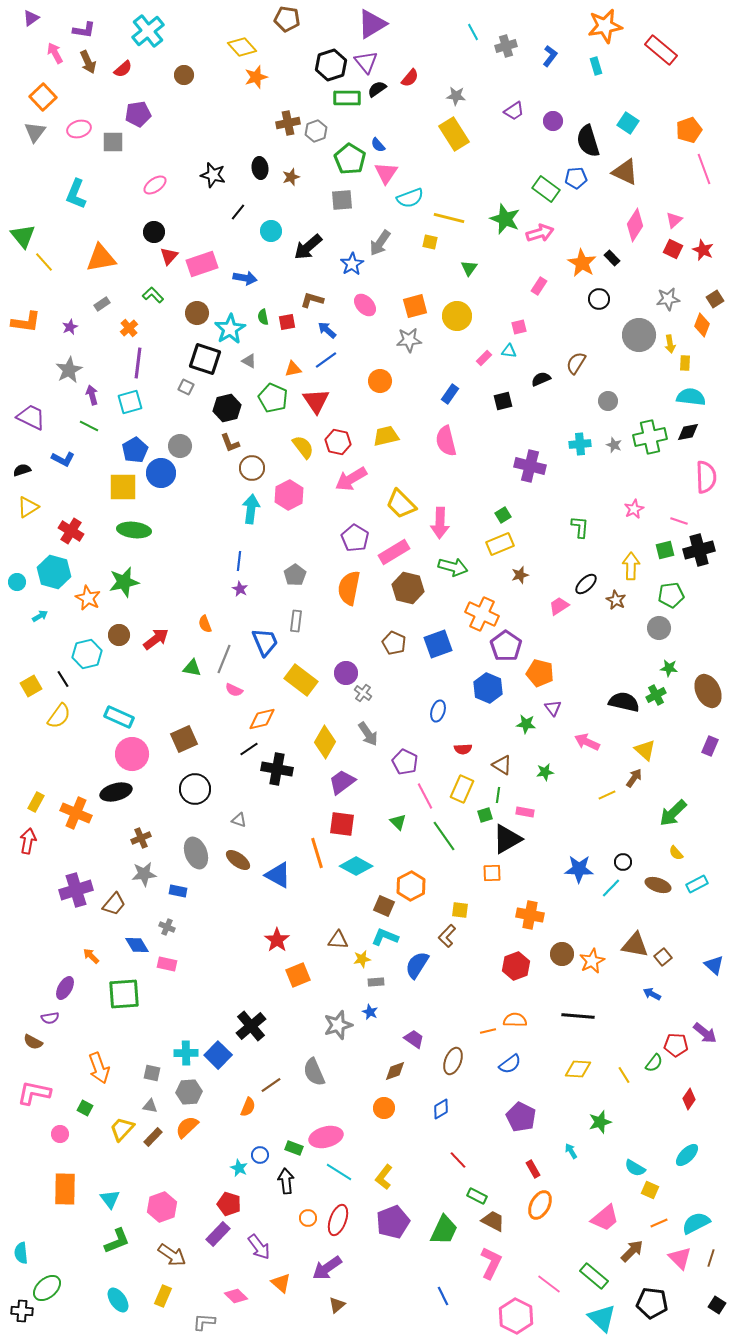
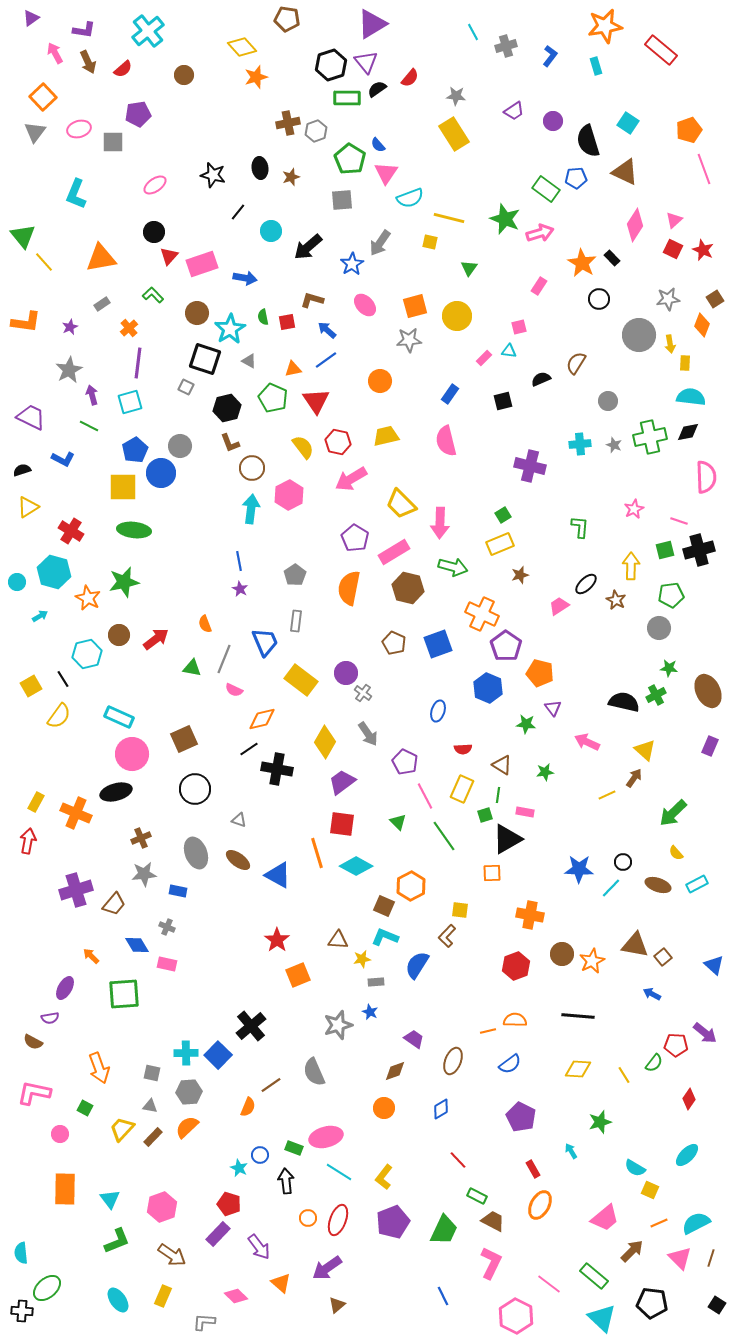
blue line at (239, 561): rotated 18 degrees counterclockwise
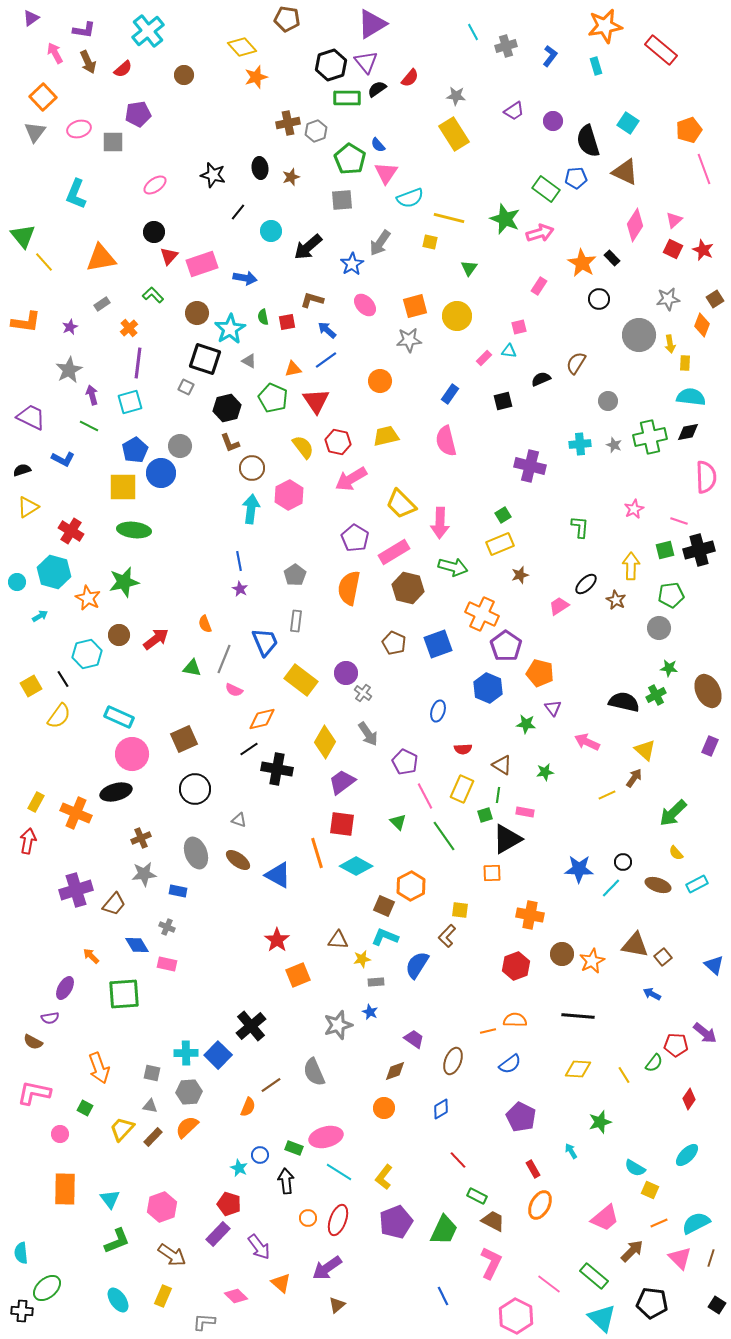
purple pentagon at (393, 1222): moved 3 px right
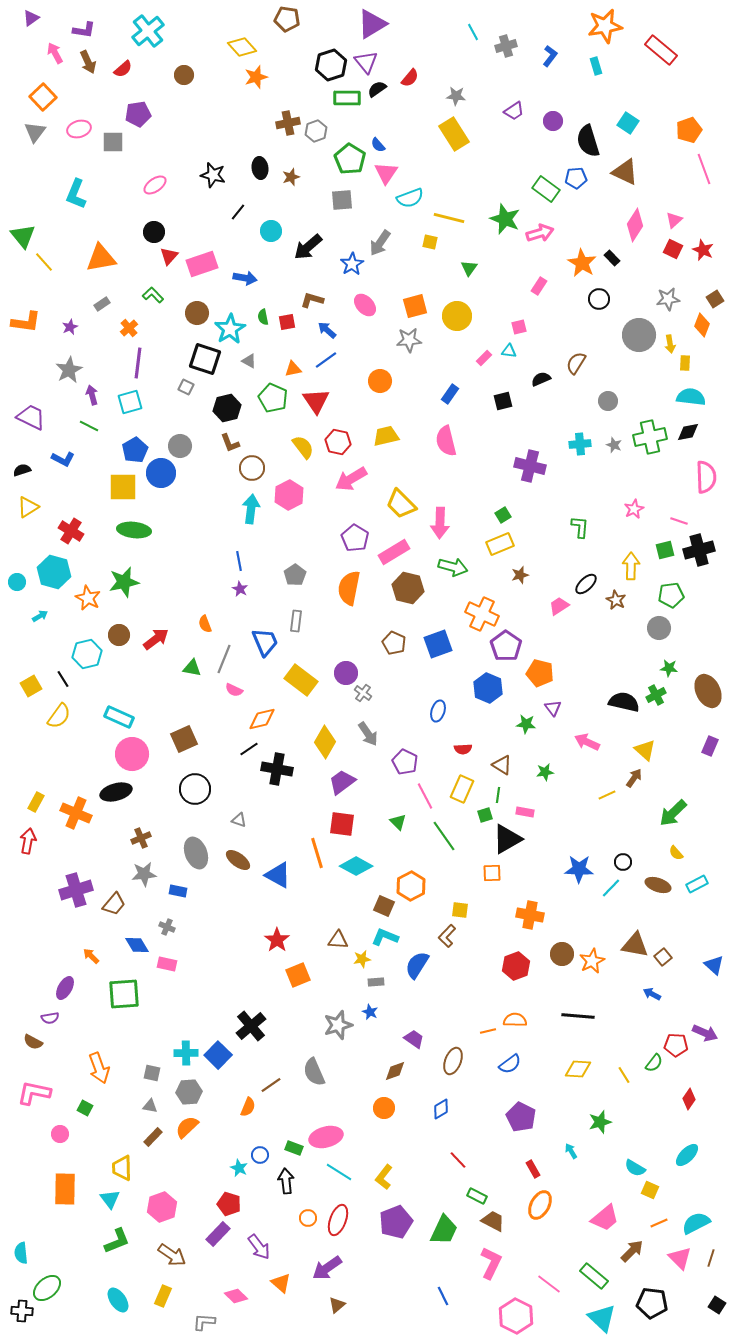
purple arrow at (705, 1033): rotated 15 degrees counterclockwise
yellow trapezoid at (122, 1129): moved 39 px down; rotated 44 degrees counterclockwise
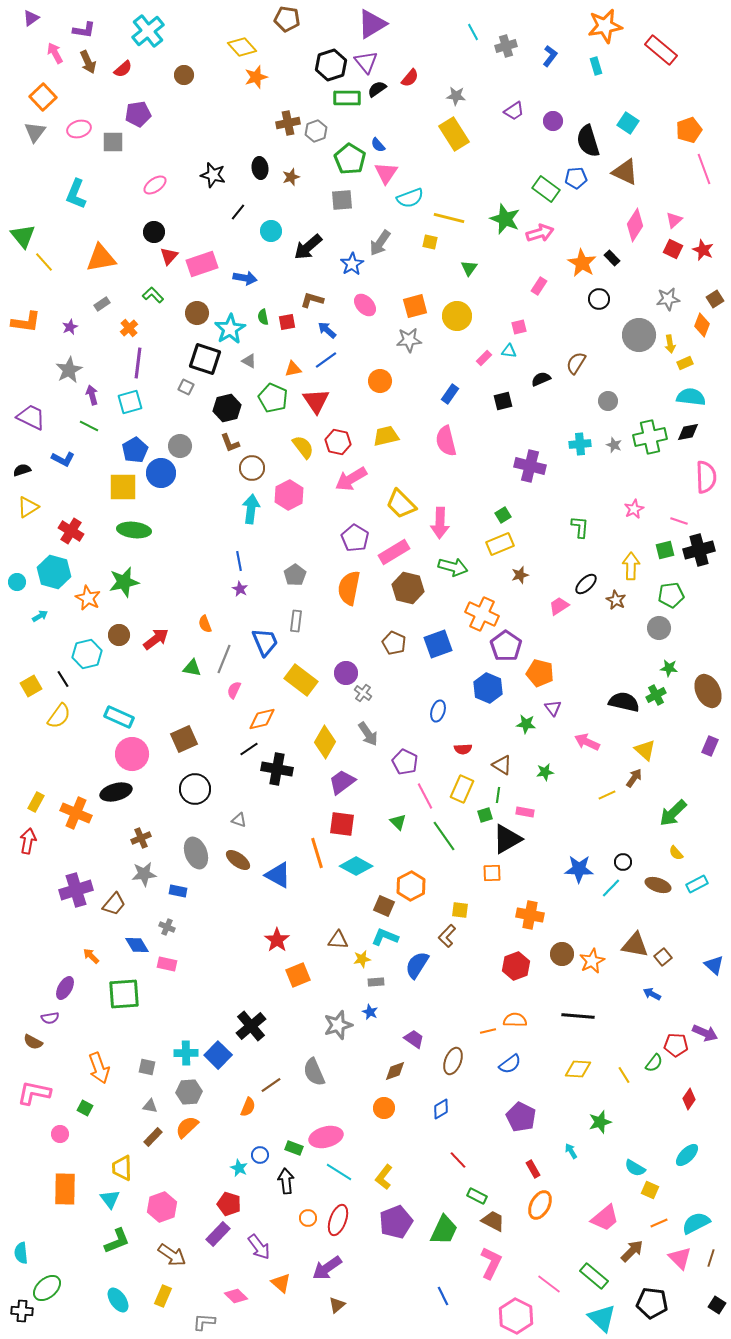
yellow rectangle at (685, 363): rotated 63 degrees clockwise
pink semicircle at (234, 690): rotated 90 degrees clockwise
gray square at (152, 1073): moved 5 px left, 6 px up
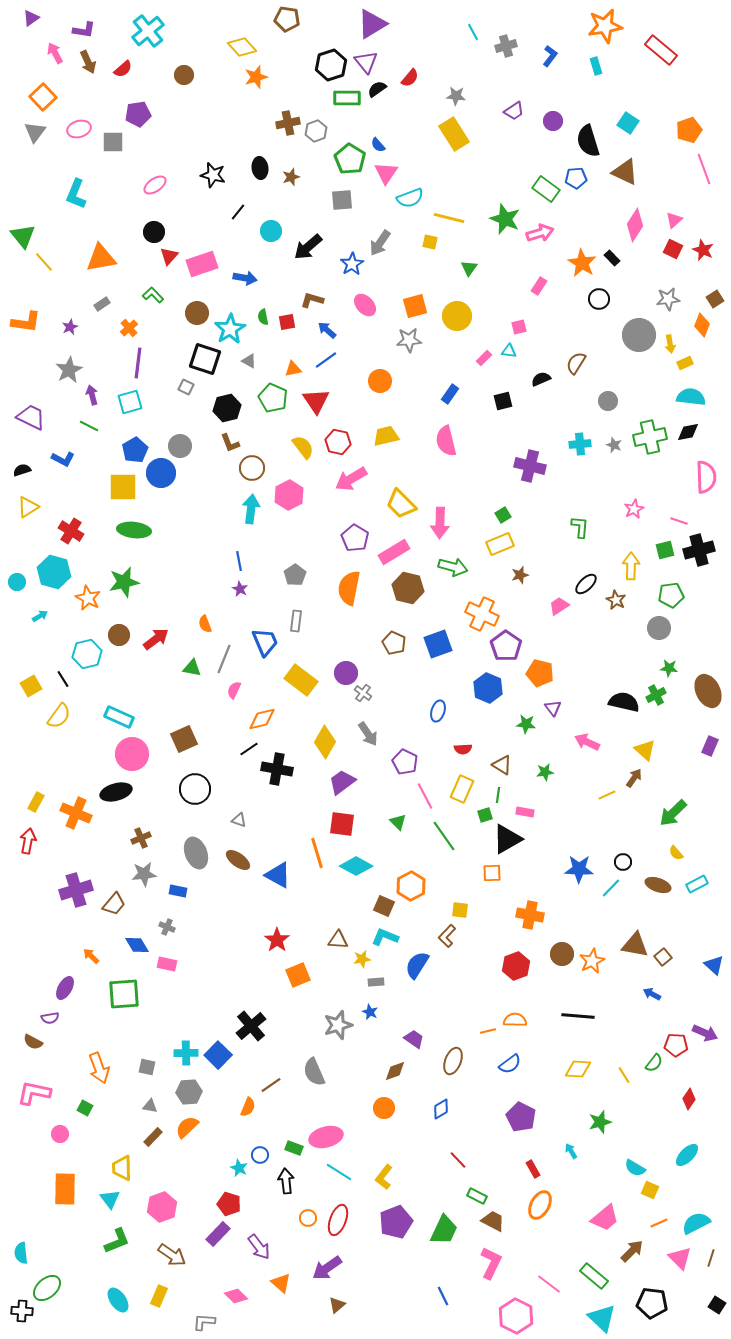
yellow rectangle at (163, 1296): moved 4 px left
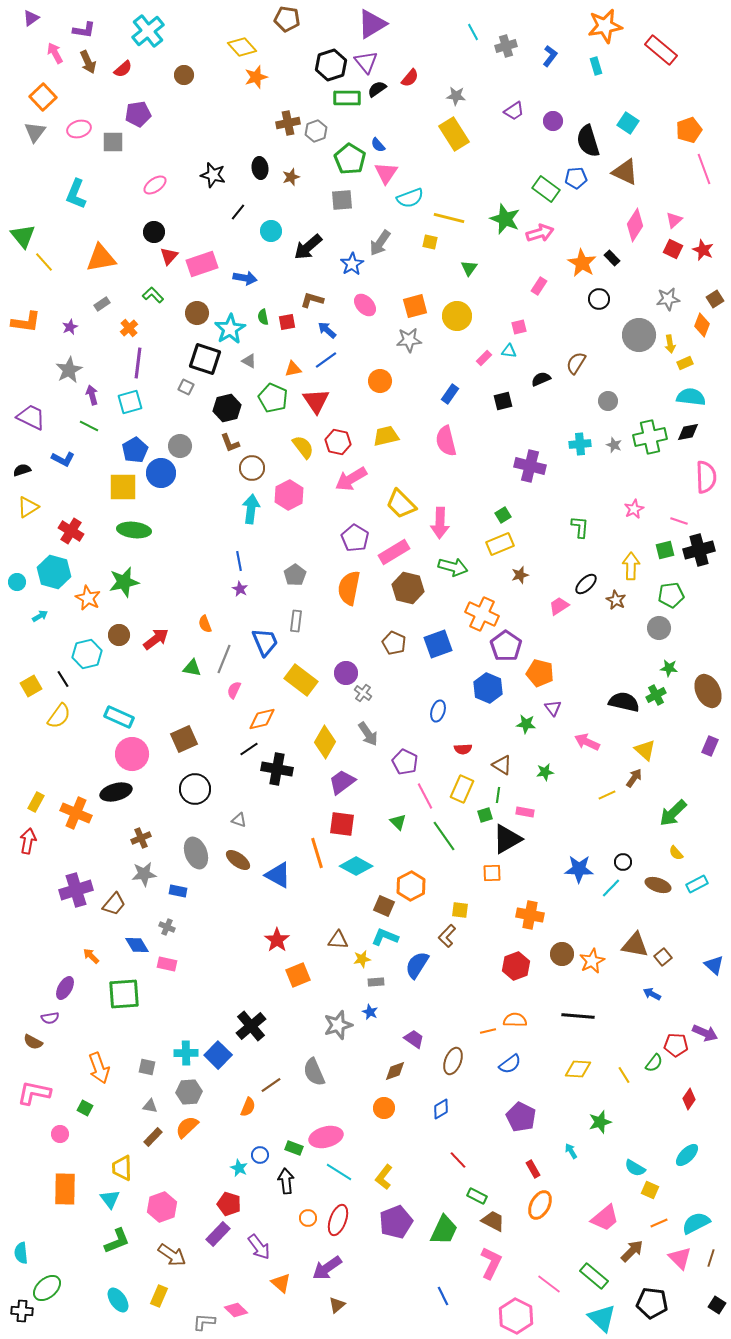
pink diamond at (236, 1296): moved 14 px down
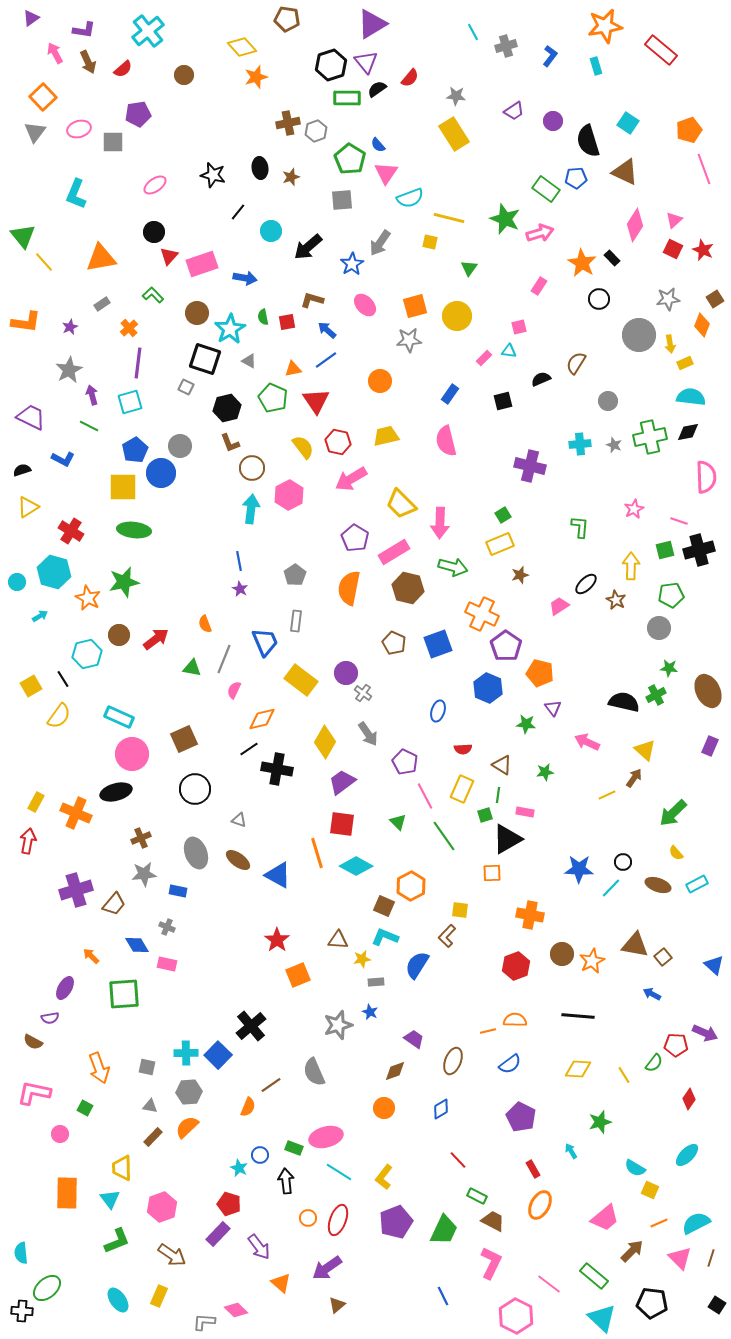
orange rectangle at (65, 1189): moved 2 px right, 4 px down
